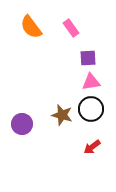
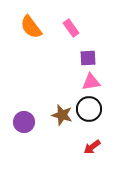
black circle: moved 2 px left
purple circle: moved 2 px right, 2 px up
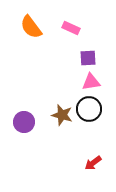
pink rectangle: rotated 30 degrees counterclockwise
red arrow: moved 1 px right, 16 px down
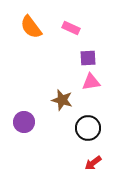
black circle: moved 1 px left, 19 px down
brown star: moved 15 px up
